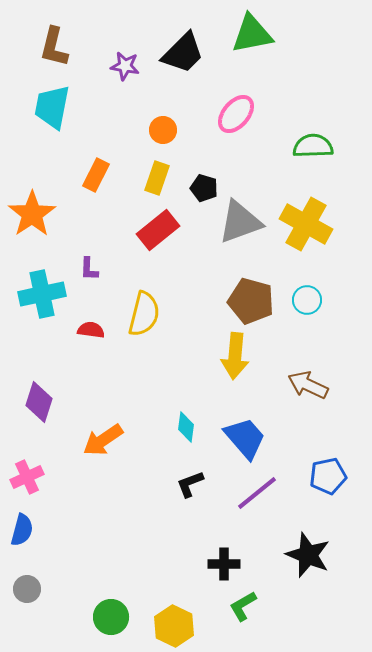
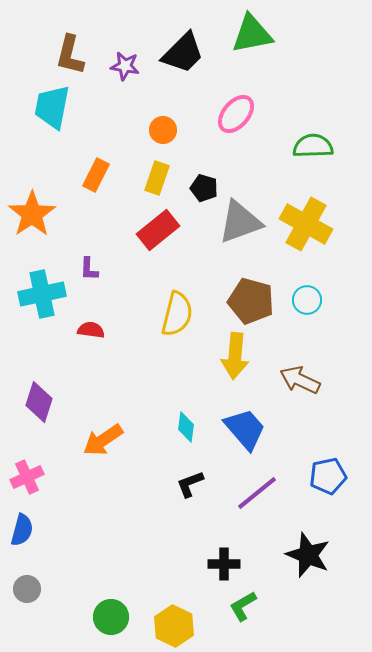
brown L-shape: moved 16 px right, 8 px down
yellow semicircle: moved 33 px right
brown arrow: moved 8 px left, 5 px up
blue trapezoid: moved 9 px up
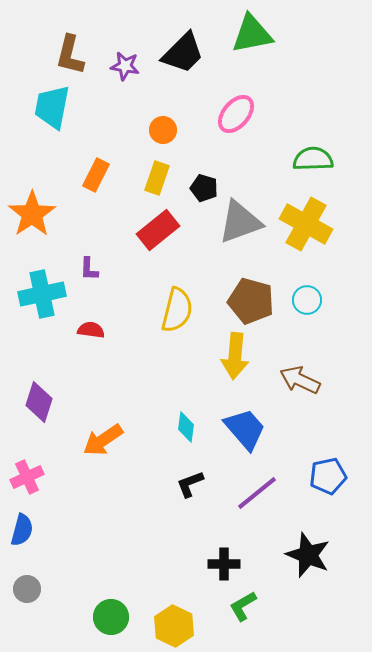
green semicircle: moved 13 px down
yellow semicircle: moved 4 px up
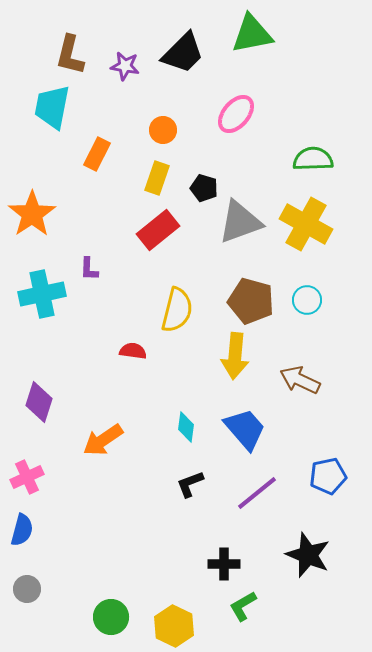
orange rectangle: moved 1 px right, 21 px up
red semicircle: moved 42 px right, 21 px down
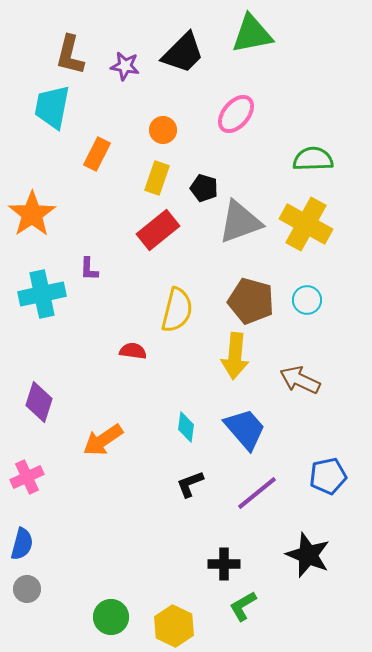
blue semicircle: moved 14 px down
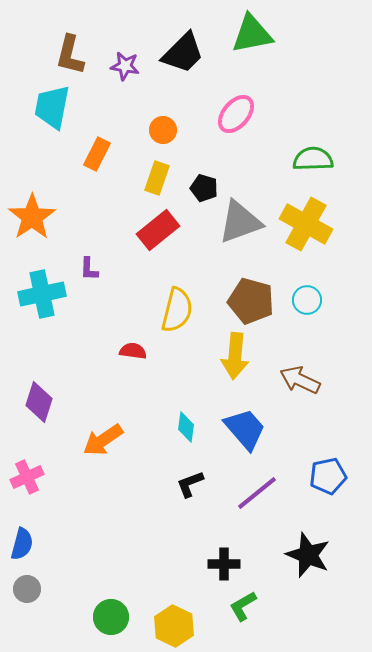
orange star: moved 3 px down
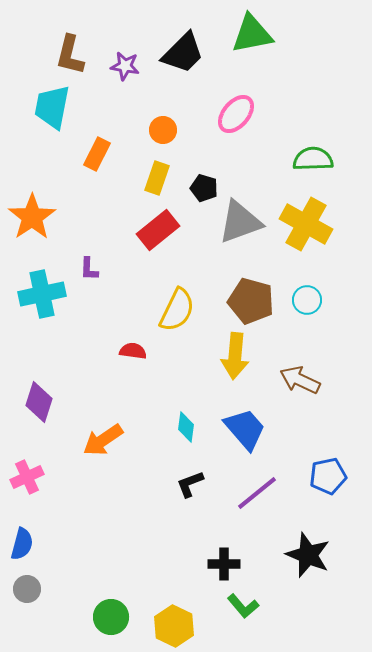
yellow semicircle: rotated 12 degrees clockwise
green L-shape: rotated 100 degrees counterclockwise
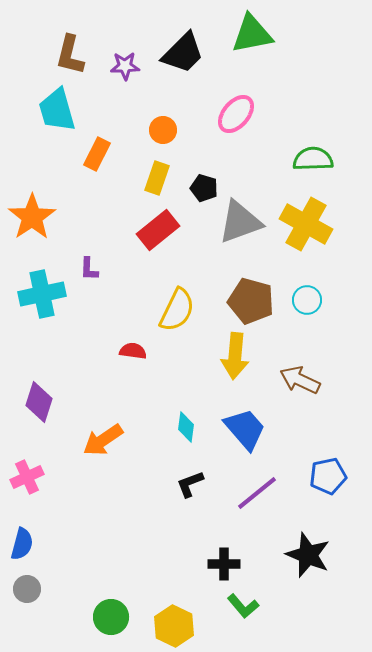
purple star: rotated 12 degrees counterclockwise
cyan trapezoid: moved 5 px right, 3 px down; rotated 27 degrees counterclockwise
